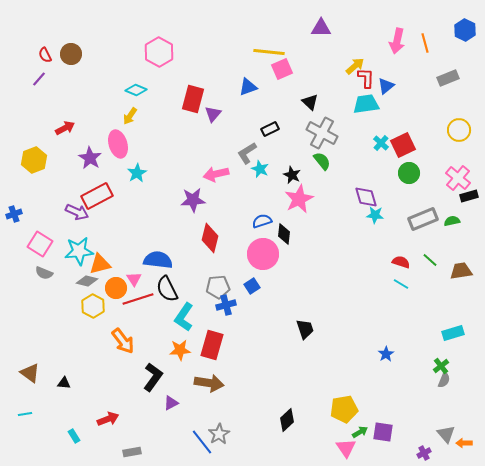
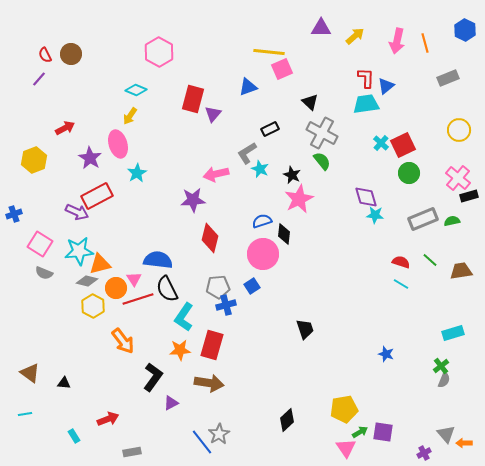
yellow arrow at (355, 66): moved 30 px up
blue star at (386, 354): rotated 21 degrees counterclockwise
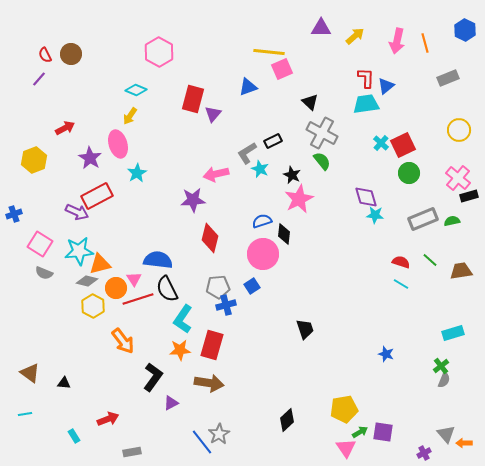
black rectangle at (270, 129): moved 3 px right, 12 px down
cyan L-shape at (184, 317): moved 1 px left, 2 px down
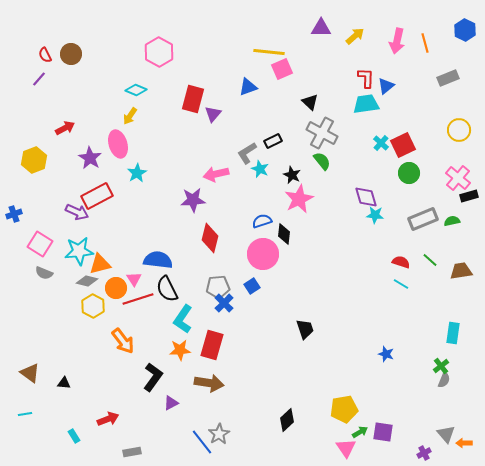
blue cross at (226, 305): moved 2 px left, 2 px up; rotated 30 degrees counterclockwise
cyan rectangle at (453, 333): rotated 65 degrees counterclockwise
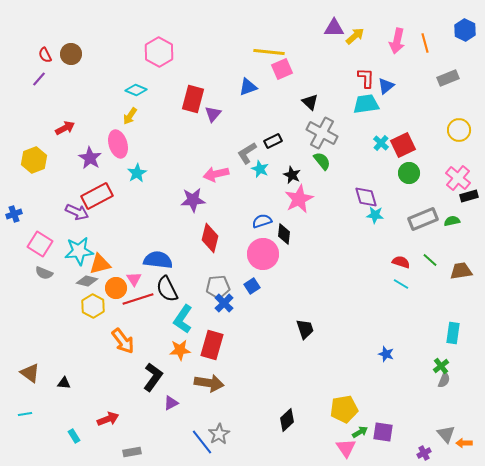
purple triangle at (321, 28): moved 13 px right
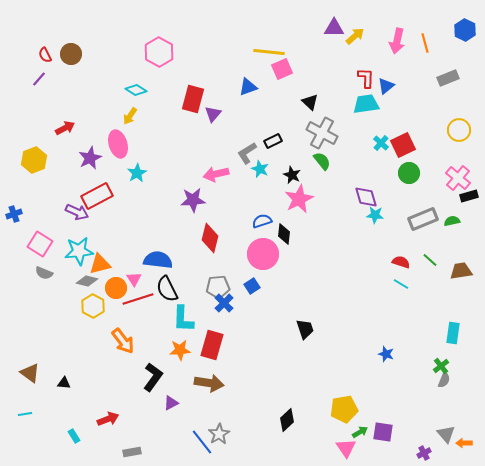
cyan diamond at (136, 90): rotated 10 degrees clockwise
purple star at (90, 158): rotated 15 degrees clockwise
cyan L-shape at (183, 319): rotated 32 degrees counterclockwise
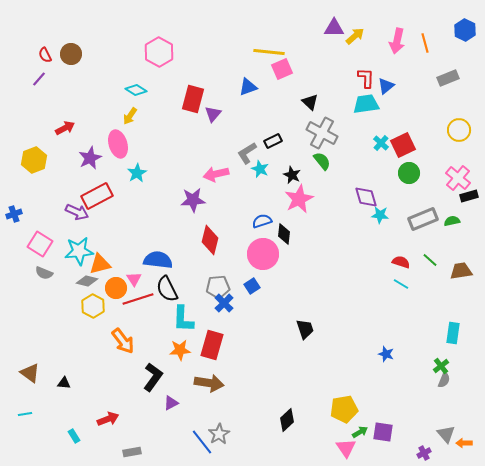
cyan star at (375, 215): moved 5 px right
red diamond at (210, 238): moved 2 px down
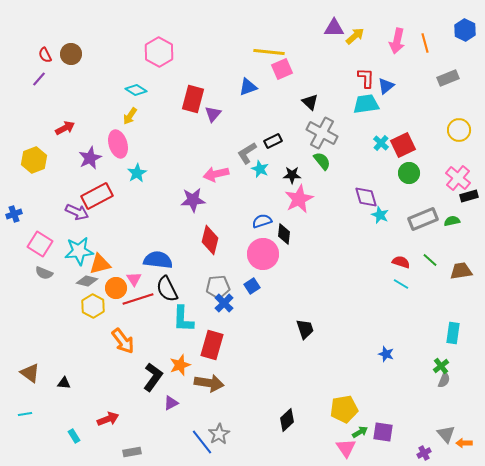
black star at (292, 175): rotated 24 degrees counterclockwise
cyan star at (380, 215): rotated 18 degrees clockwise
orange star at (180, 350): moved 15 px down; rotated 15 degrees counterclockwise
